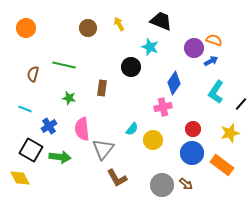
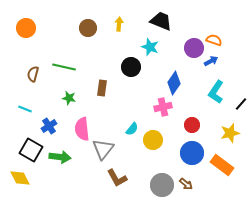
yellow arrow: rotated 32 degrees clockwise
green line: moved 2 px down
red circle: moved 1 px left, 4 px up
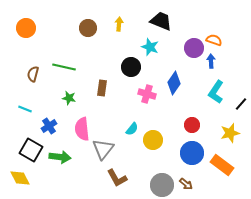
blue arrow: rotated 64 degrees counterclockwise
pink cross: moved 16 px left, 13 px up; rotated 30 degrees clockwise
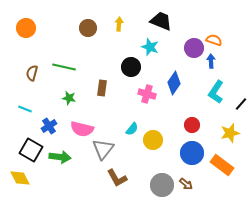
brown semicircle: moved 1 px left, 1 px up
pink semicircle: rotated 70 degrees counterclockwise
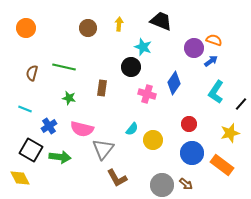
cyan star: moved 7 px left
blue arrow: rotated 56 degrees clockwise
red circle: moved 3 px left, 1 px up
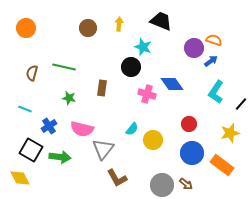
blue diamond: moved 2 px left, 1 px down; rotated 70 degrees counterclockwise
